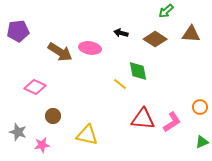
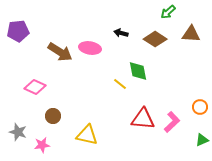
green arrow: moved 2 px right, 1 px down
pink L-shape: rotated 10 degrees counterclockwise
green triangle: moved 2 px up
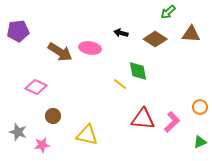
pink diamond: moved 1 px right
green triangle: moved 2 px left, 2 px down
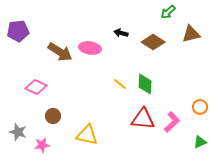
brown triangle: rotated 18 degrees counterclockwise
brown diamond: moved 2 px left, 3 px down
green diamond: moved 7 px right, 13 px down; rotated 15 degrees clockwise
